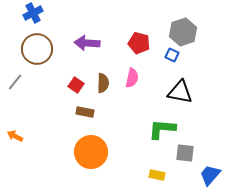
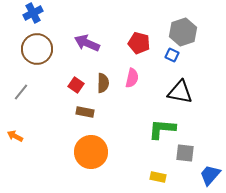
purple arrow: rotated 20 degrees clockwise
gray line: moved 6 px right, 10 px down
yellow rectangle: moved 1 px right, 2 px down
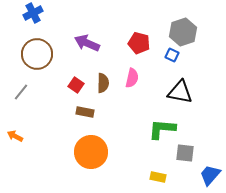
brown circle: moved 5 px down
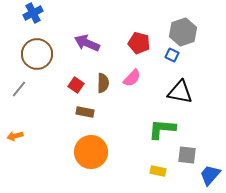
pink semicircle: rotated 30 degrees clockwise
gray line: moved 2 px left, 3 px up
orange arrow: rotated 42 degrees counterclockwise
gray square: moved 2 px right, 2 px down
yellow rectangle: moved 6 px up
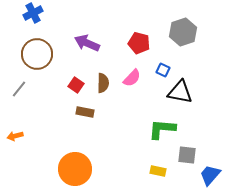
blue square: moved 9 px left, 15 px down
orange circle: moved 16 px left, 17 px down
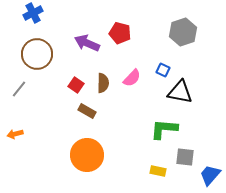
red pentagon: moved 19 px left, 10 px up
brown rectangle: moved 2 px right, 1 px up; rotated 18 degrees clockwise
green L-shape: moved 2 px right
orange arrow: moved 2 px up
gray square: moved 2 px left, 2 px down
orange circle: moved 12 px right, 14 px up
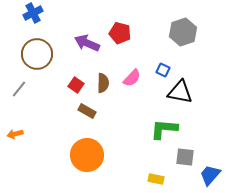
yellow rectangle: moved 2 px left, 8 px down
